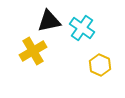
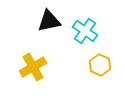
cyan cross: moved 3 px right, 3 px down
yellow cross: moved 16 px down
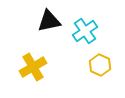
cyan cross: rotated 20 degrees clockwise
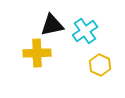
black triangle: moved 3 px right, 4 px down
yellow cross: moved 4 px right, 14 px up; rotated 28 degrees clockwise
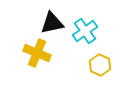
black triangle: moved 2 px up
yellow cross: rotated 24 degrees clockwise
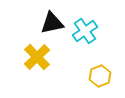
yellow cross: moved 4 px down; rotated 24 degrees clockwise
yellow hexagon: moved 11 px down; rotated 15 degrees clockwise
